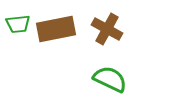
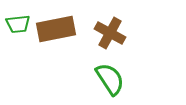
brown cross: moved 3 px right, 4 px down
green semicircle: rotated 32 degrees clockwise
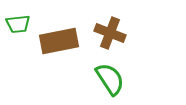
brown rectangle: moved 3 px right, 12 px down
brown cross: rotated 8 degrees counterclockwise
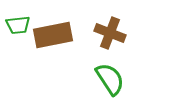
green trapezoid: moved 1 px down
brown rectangle: moved 6 px left, 6 px up
